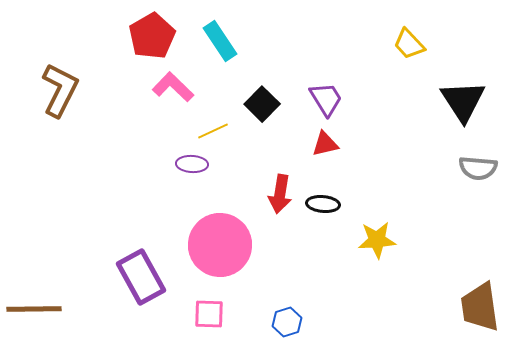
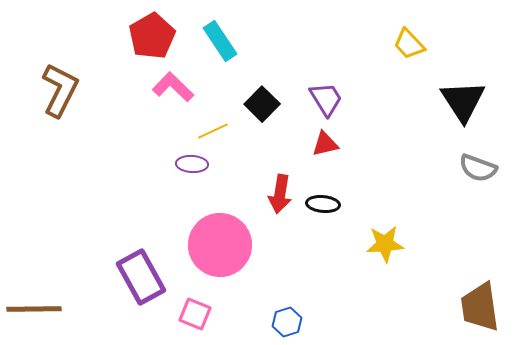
gray semicircle: rotated 15 degrees clockwise
yellow star: moved 8 px right, 4 px down
pink square: moved 14 px left; rotated 20 degrees clockwise
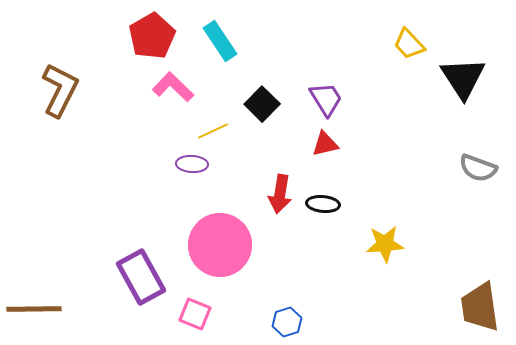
black triangle: moved 23 px up
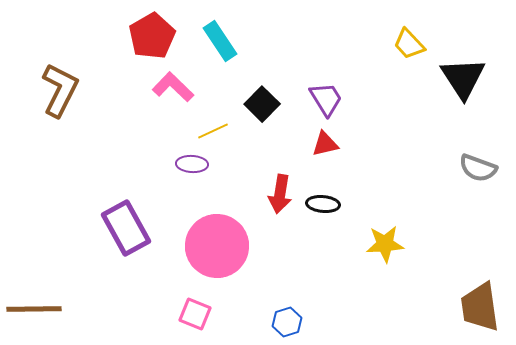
pink circle: moved 3 px left, 1 px down
purple rectangle: moved 15 px left, 49 px up
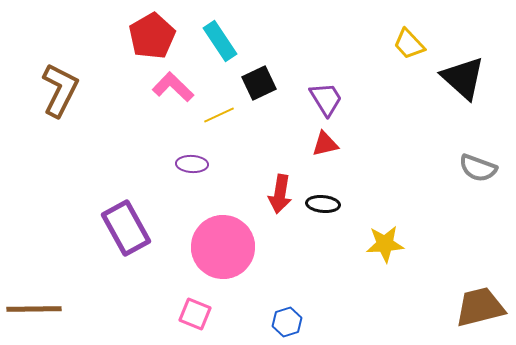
black triangle: rotated 15 degrees counterclockwise
black square: moved 3 px left, 21 px up; rotated 20 degrees clockwise
yellow line: moved 6 px right, 16 px up
pink circle: moved 6 px right, 1 px down
brown trapezoid: rotated 84 degrees clockwise
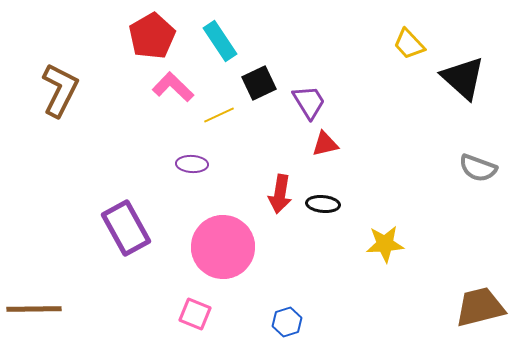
purple trapezoid: moved 17 px left, 3 px down
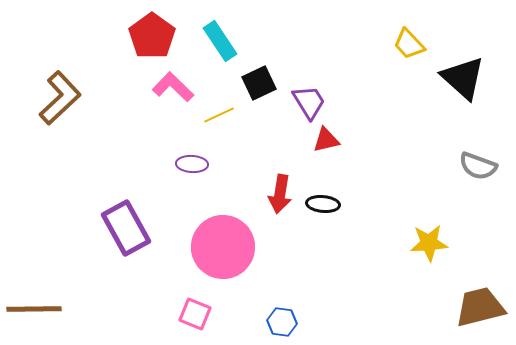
red pentagon: rotated 6 degrees counterclockwise
brown L-shape: moved 8 px down; rotated 20 degrees clockwise
red triangle: moved 1 px right, 4 px up
gray semicircle: moved 2 px up
yellow star: moved 44 px right, 1 px up
blue hexagon: moved 5 px left; rotated 24 degrees clockwise
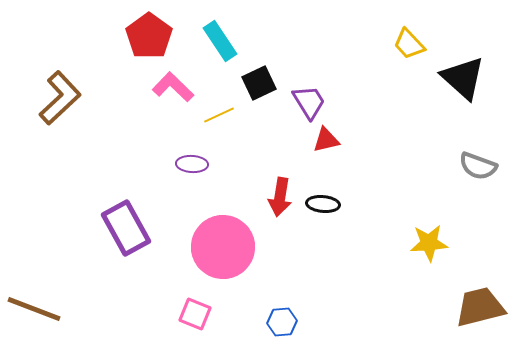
red pentagon: moved 3 px left
red arrow: moved 3 px down
brown line: rotated 22 degrees clockwise
blue hexagon: rotated 12 degrees counterclockwise
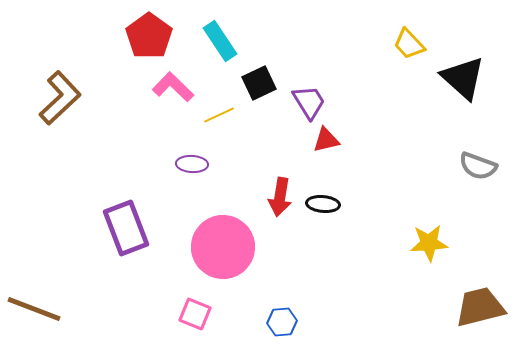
purple rectangle: rotated 8 degrees clockwise
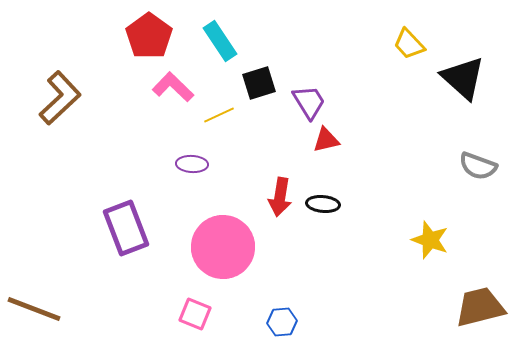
black square: rotated 8 degrees clockwise
yellow star: moved 1 px right, 3 px up; rotated 24 degrees clockwise
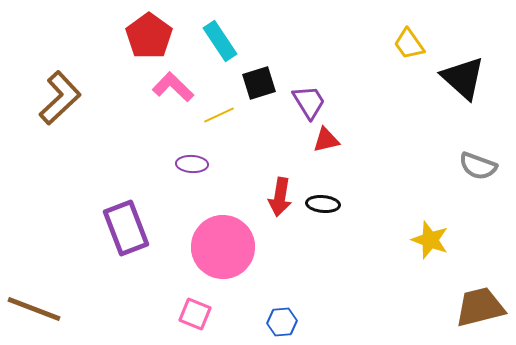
yellow trapezoid: rotated 8 degrees clockwise
